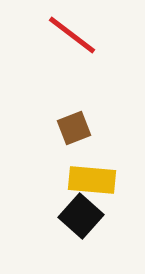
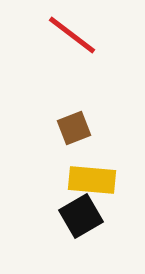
black square: rotated 18 degrees clockwise
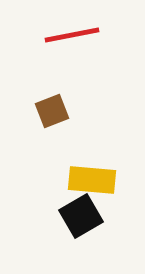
red line: rotated 48 degrees counterclockwise
brown square: moved 22 px left, 17 px up
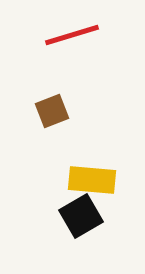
red line: rotated 6 degrees counterclockwise
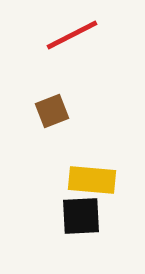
red line: rotated 10 degrees counterclockwise
black square: rotated 27 degrees clockwise
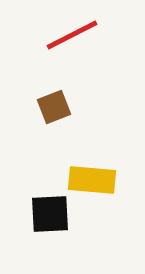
brown square: moved 2 px right, 4 px up
black square: moved 31 px left, 2 px up
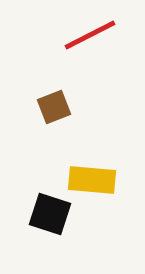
red line: moved 18 px right
black square: rotated 21 degrees clockwise
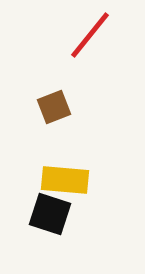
red line: rotated 24 degrees counterclockwise
yellow rectangle: moved 27 px left
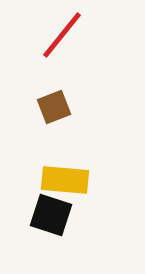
red line: moved 28 px left
black square: moved 1 px right, 1 px down
